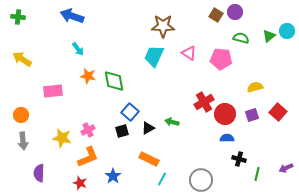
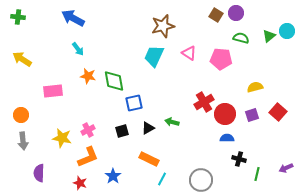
purple circle: moved 1 px right, 1 px down
blue arrow: moved 1 px right, 2 px down; rotated 10 degrees clockwise
brown star: rotated 15 degrees counterclockwise
blue square: moved 4 px right, 9 px up; rotated 36 degrees clockwise
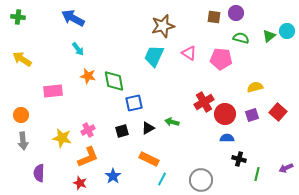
brown square: moved 2 px left, 2 px down; rotated 24 degrees counterclockwise
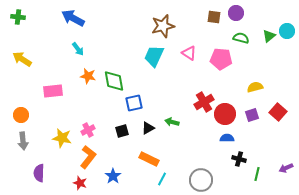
orange L-shape: rotated 30 degrees counterclockwise
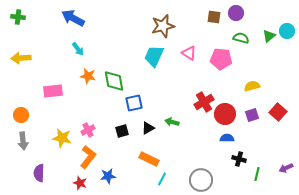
yellow arrow: moved 1 px left, 1 px up; rotated 36 degrees counterclockwise
yellow semicircle: moved 3 px left, 1 px up
blue star: moved 5 px left; rotated 28 degrees clockwise
